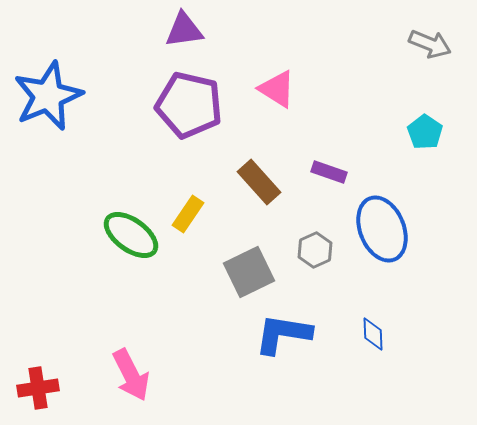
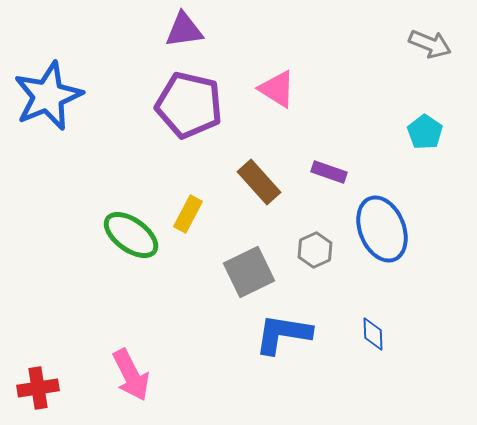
yellow rectangle: rotated 6 degrees counterclockwise
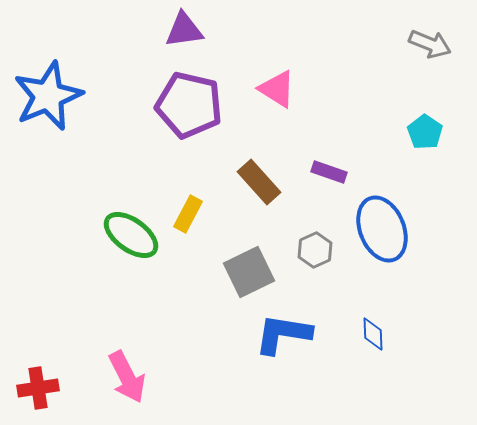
pink arrow: moved 4 px left, 2 px down
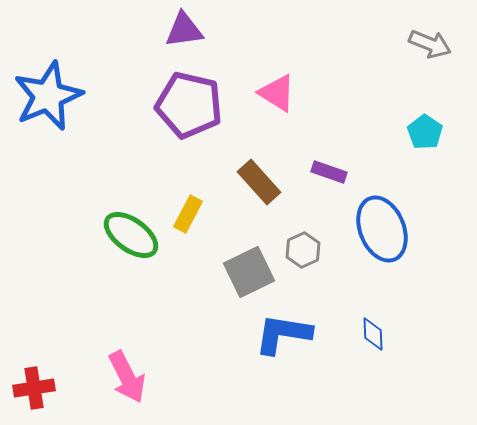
pink triangle: moved 4 px down
gray hexagon: moved 12 px left
red cross: moved 4 px left
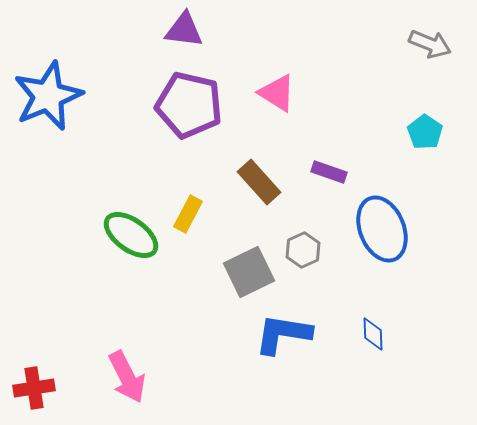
purple triangle: rotated 15 degrees clockwise
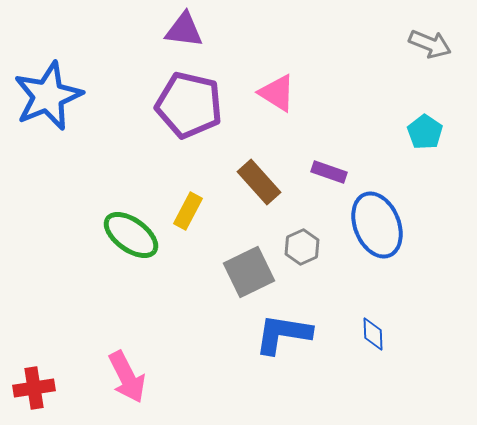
yellow rectangle: moved 3 px up
blue ellipse: moved 5 px left, 4 px up
gray hexagon: moved 1 px left, 3 px up
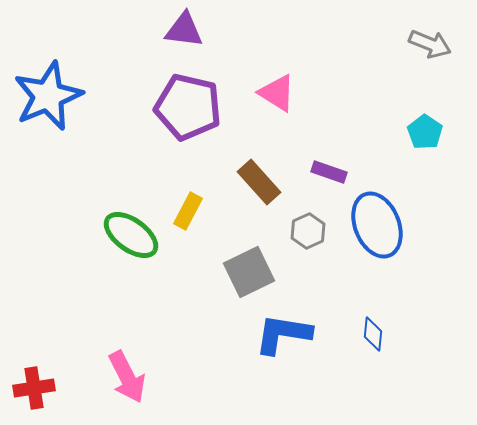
purple pentagon: moved 1 px left, 2 px down
gray hexagon: moved 6 px right, 16 px up
blue diamond: rotated 8 degrees clockwise
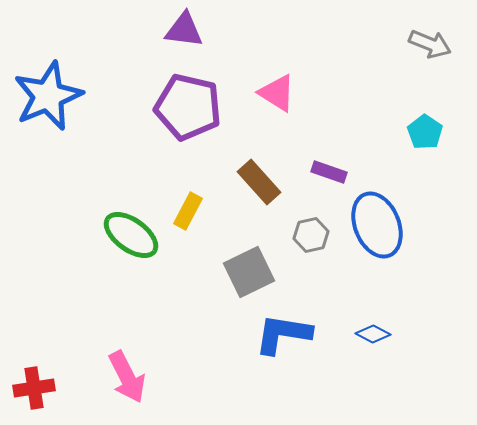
gray hexagon: moved 3 px right, 4 px down; rotated 12 degrees clockwise
blue diamond: rotated 68 degrees counterclockwise
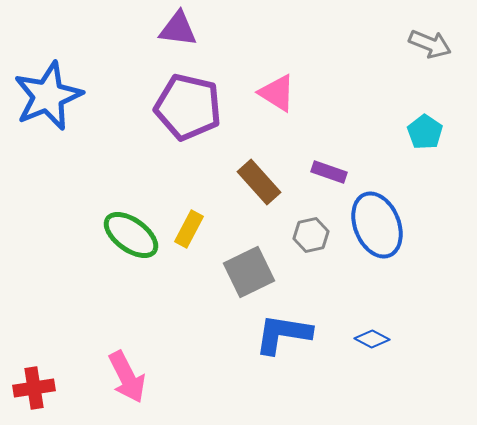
purple triangle: moved 6 px left, 1 px up
yellow rectangle: moved 1 px right, 18 px down
blue diamond: moved 1 px left, 5 px down
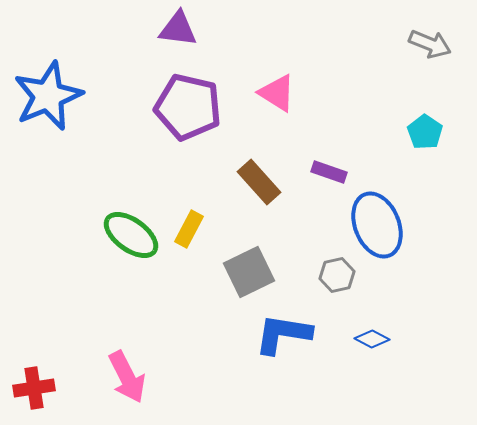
gray hexagon: moved 26 px right, 40 px down
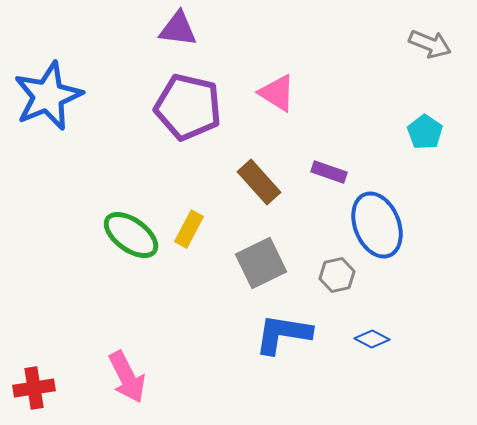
gray square: moved 12 px right, 9 px up
